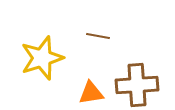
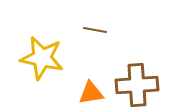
brown line: moved 3 px left, 6 px up
yellow star: rotated 30 degrees clockwise
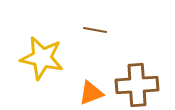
orange triangle: rotated 12 degrees counterclockwise
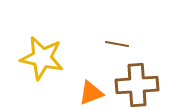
brown line: moved 22 px right, 14 px down
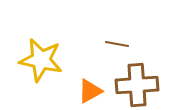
yellow star: moved 1 px left, 2 px down
orange triangle: moved 1 px left, 2 px up; rotated 8 degrees counterclockwise
